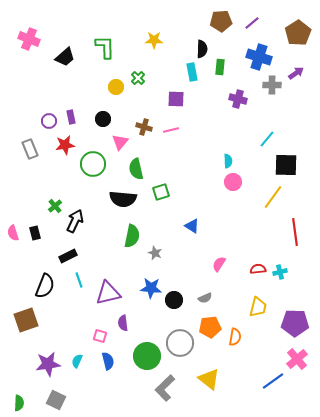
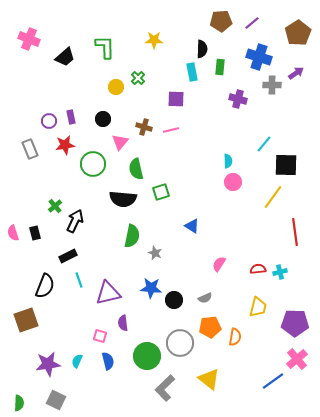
cyan line at (267, 139): moved 3 px left, 5 px down
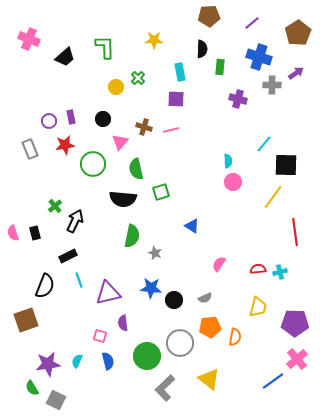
brown pentagon at (221, 21): moved 12 px left, 5 px up
cyan rectangle at (192, 72): moved 12 px left
green semicircle at (19, 403): moved 13 px right, 15 px up; rotated 147 degrees clockwise
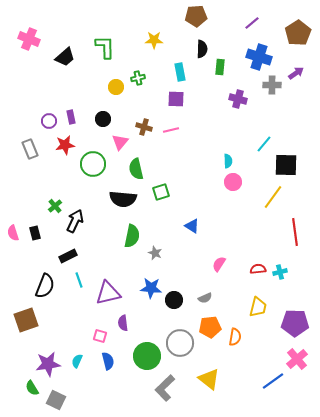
brown pentagon at (209, 16): moved 13 px left
green cross at (138, 78): rotated 32 degrees clockwise
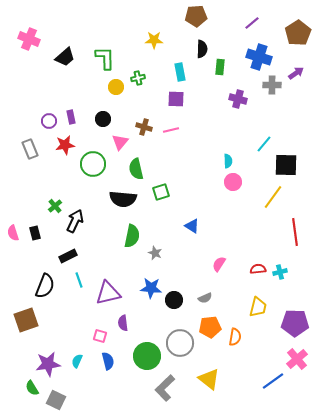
green L-shape at (105, 47): moved 11 px down
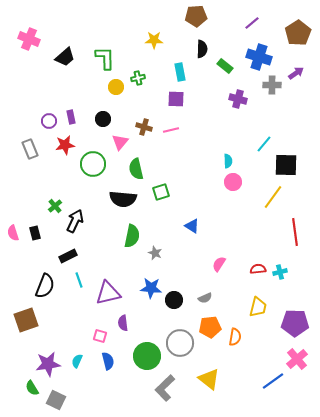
green rectangle at (220, 67): moved 5 px right, 1 px up; rotated 56 degrees counterclockwise
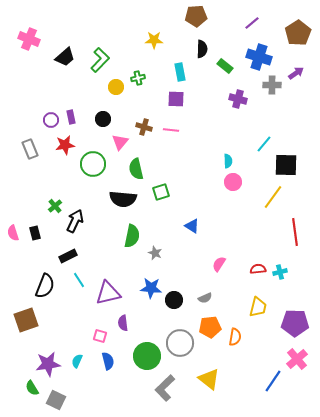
green L-shape at (105, 58): moved 5 px left, 2 px down; rotated 45 degrees clockwise
purple circle at (49, 121): moved 2 px right, 1 px up
pink line at (171, 130): rotated 21 degrees clockwise
cyan line at (79, 280): rotated 14 degrees counterclockwise
blue line at (273, 381): rotated 20 degrees counterclockwise
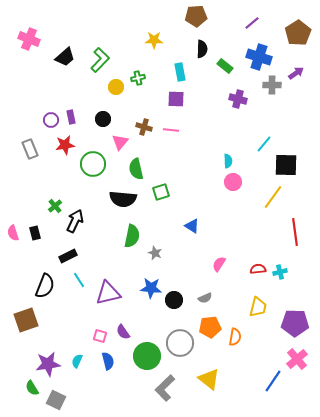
purple semicircle at (123, 323): moved 9 px down; rotated 28 degrees counterclockwise
